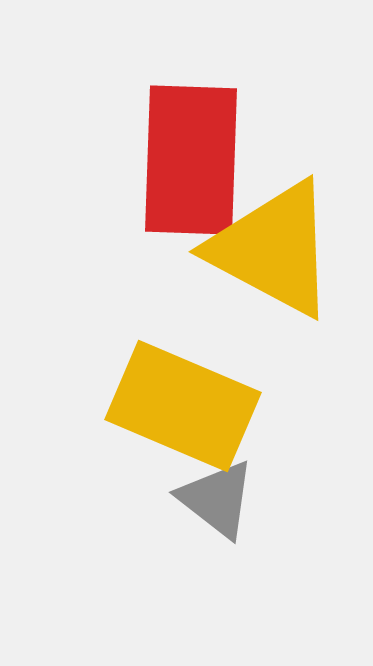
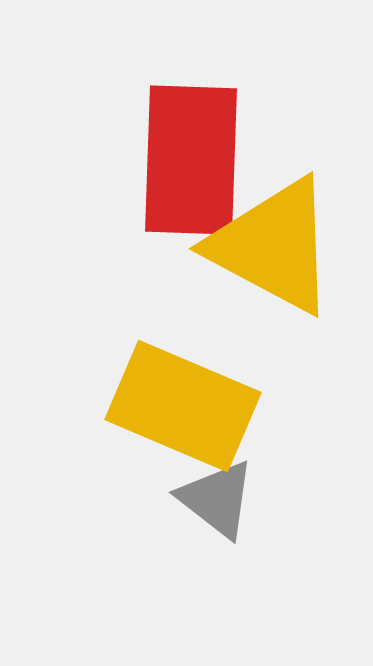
yellow triangle: moved 3 px up
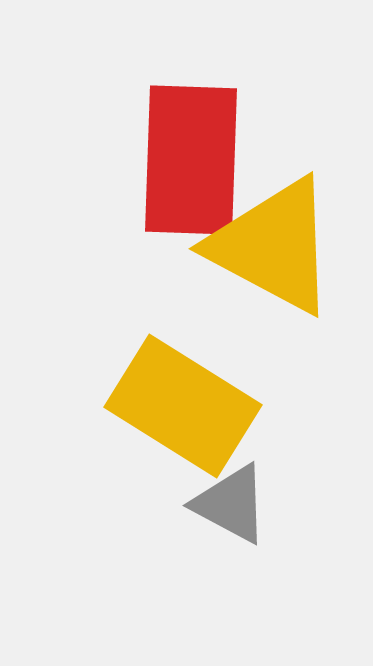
yellow rectangle: rotated 9 degrees clockwise
gray triangle: moved 14 px right, 5 px down; rotated 10 degrees counterclockwise
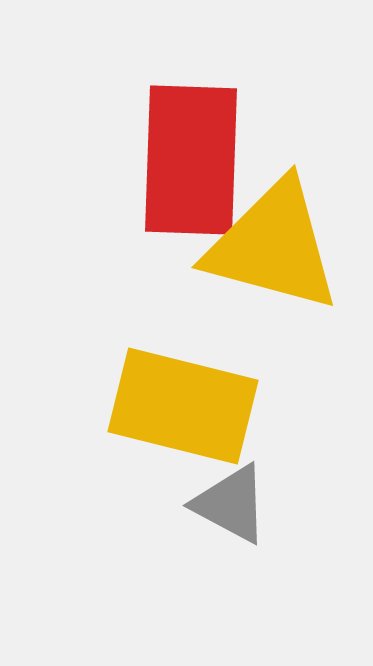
yellow triangle: rotated 13 degrees counterclockwise
yellow rectangle: rotated 18 degrees counterclockwise
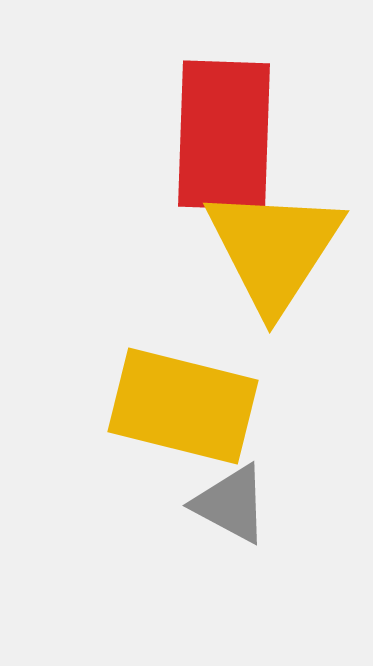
red rectangle: moved 33 px right, 25 px up
yellow triangle: moved 1 px right, 3 px down; rotated 48 degrees clockwise
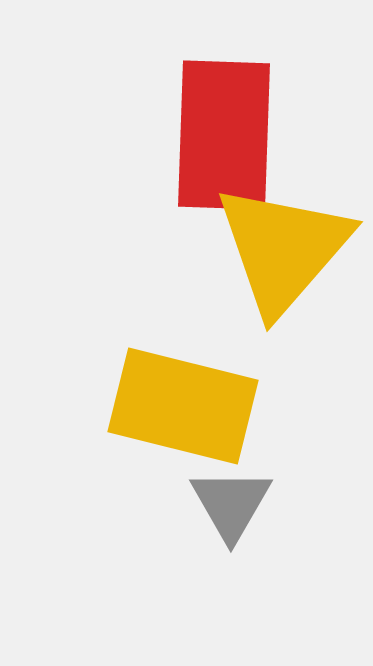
yellow triangle: moved 9 px right; rotated 8 degrees clockwise
gray triangle: rotated 32 degrees clockwise
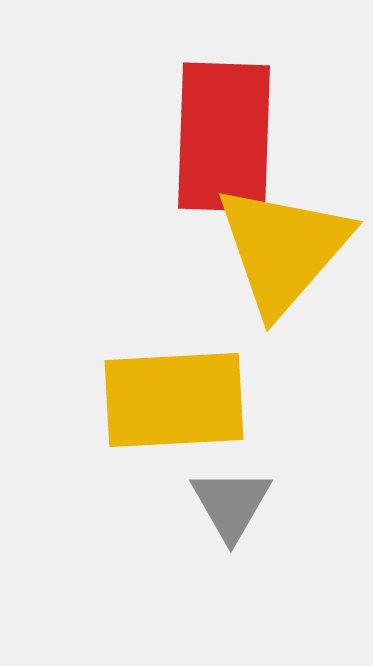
red rectangle: moved 2 px down
yellow rectangle: moved 9 px left, 6 px up; rotated 17 degrees counterclockwise
